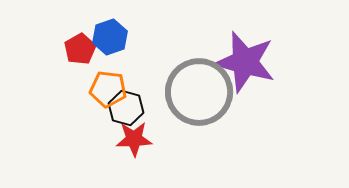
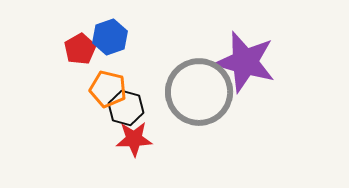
orange pentagon: rotated 6 degrees clockwise
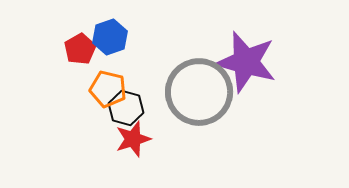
purple star: moved 1 px right
red star: moved 1 px left; rotated 15 degrees counterclockwise
